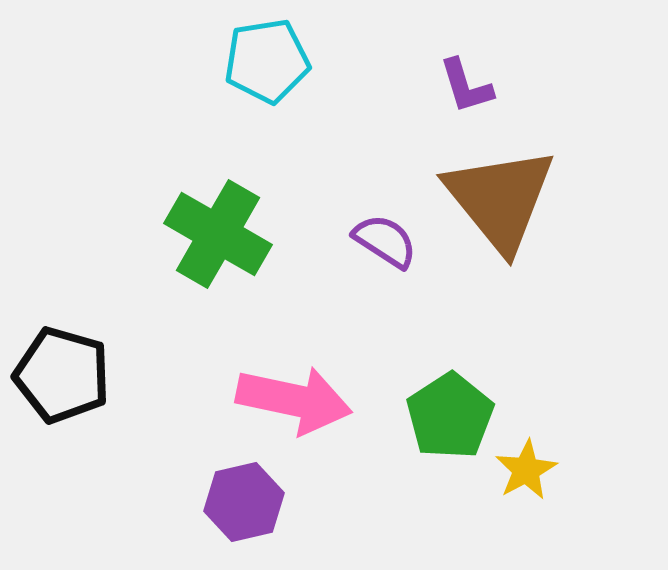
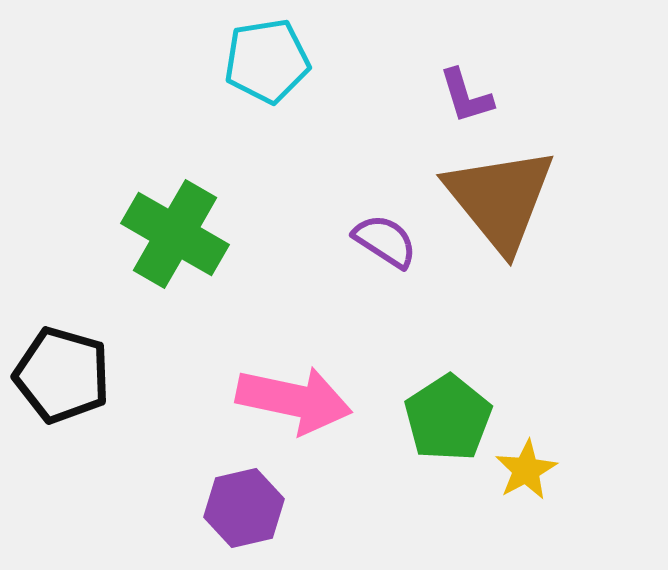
purple L-shape: moved 10 px down
green cross: moved 43 px left
green pentagon: moved 2 px left, 2 px down
purple hexagon: moved 6 px down
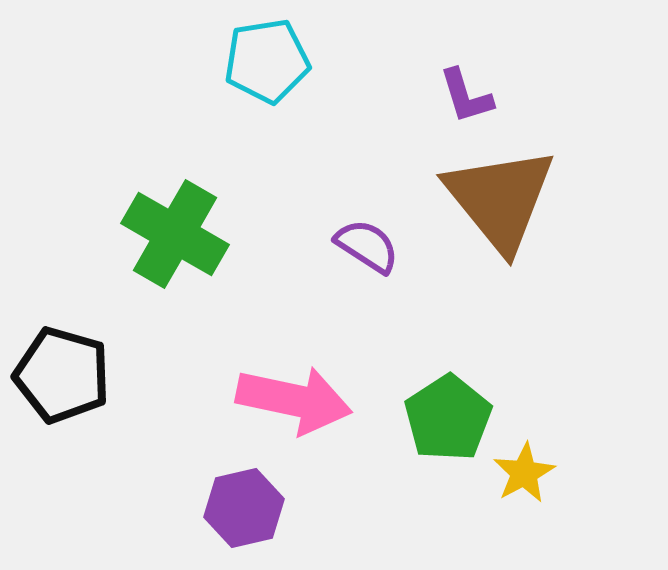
purple semicircle: moved 18 px left, 5 px down
yellow star: moved 2 px left, 3 px down
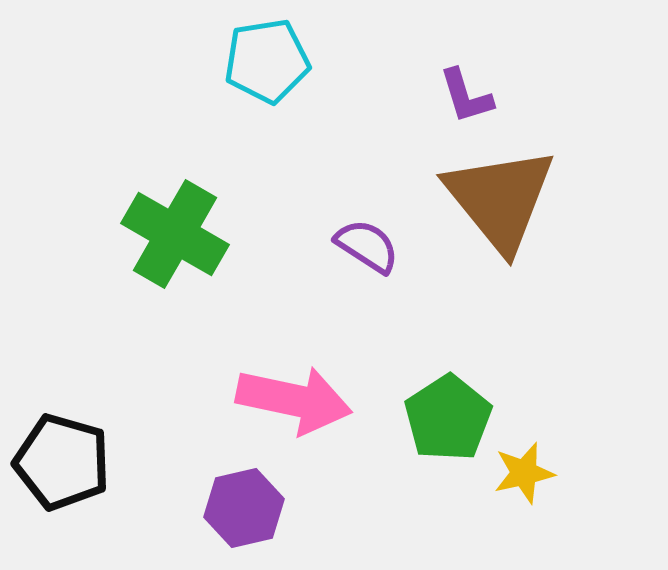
black pentagon: moved 87 px down
yellow star: rotated 16 degrees clockwise
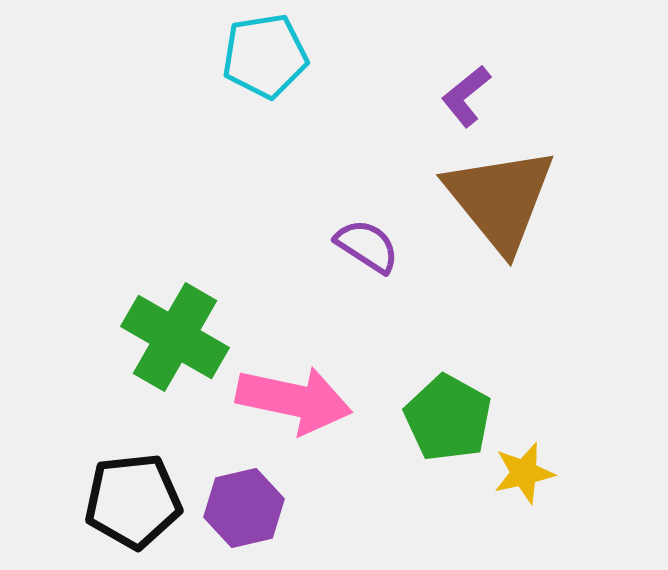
cyan pentagon: moved 2 px left, 5 px up
purple L-shape: rotated 68 degrees clockwise
green cross: moved 103 px down
green pentagon: rotated 10 degrees counterclockwise
black pentagon: moved 71 px right, 39 px down; rotated 22 degrees counterclockwise
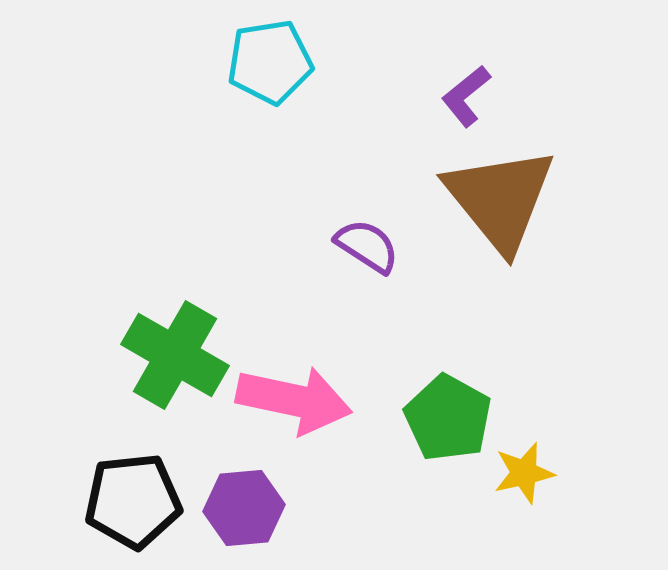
cyan pentagon: moved 5 px right, 6 px down
green cross: moved 18 px down
purple hexagon: rotated 8 degrees clockwise
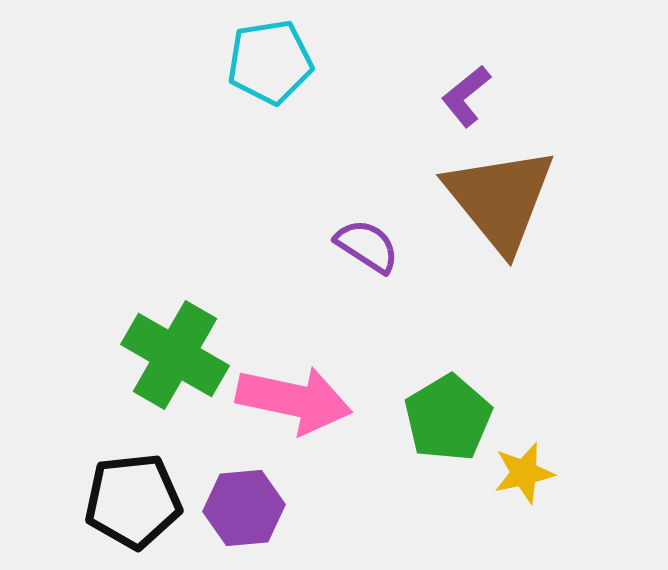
green pentagon: rotated 12 degrees clockwise
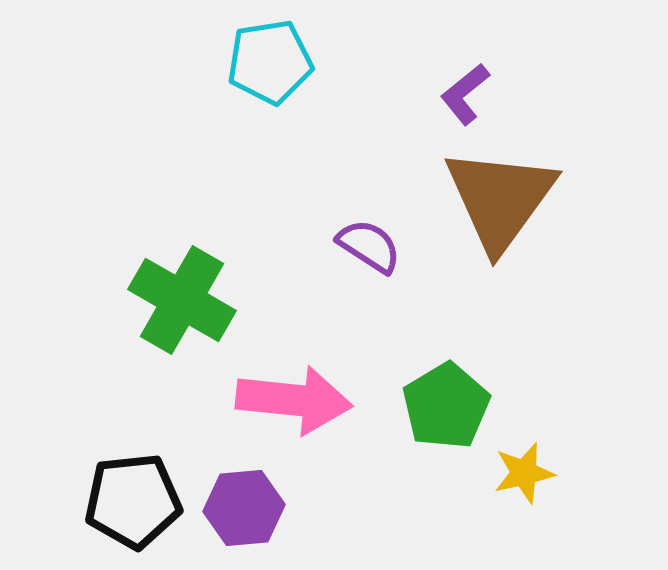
purple L-shape: moved 1 px left, 2 px up
brown triangle: rotated 15 degrees clockwise
purple semicircle: moved 2 px right
green cross: moved 7 px right, 55 px up
pink arrow: rotated 6 degrees counterclockwise
green pentagon: moved 2 px left, 12 px up
